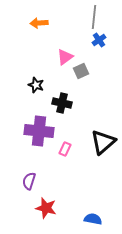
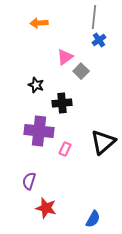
gray square: rotated 21 degrees counterclockwise
black cross: rotated 18 degrees counterclockwise
blue semicircle: rotated 108 degrees clockwise
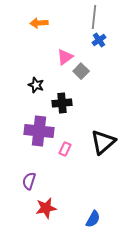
red star: rotated 25 degrees counterclockwise
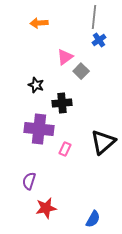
purple cross: moved 2 px up
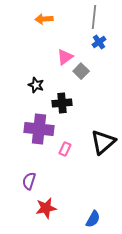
orange arrow: moved 5 px right, 4 px up
blue cross: moved 2 px down
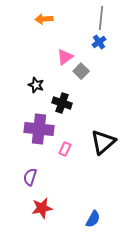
gray line: moved 7 px right, 1 px down
black cross: rotated 24 degrees clockwise
purple semicircle: moved 1 px right, 4 px up
red star: moved 4 px left
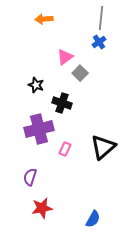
gray square: moved 1 px left, 2 px down
purple cross: rotated 20 degrees counterclockwise
black triangle: moved 5 px down
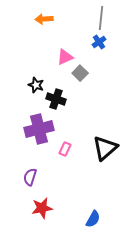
pink triangle: rotated 12 degrees clockwise
black cross: moved 6 px left, 4 px up
black triangle: moved 2 px right, 1 px down
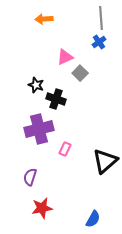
gray line: rotated 10 degrees counterclockwise
black triangle: moved 13 px down
